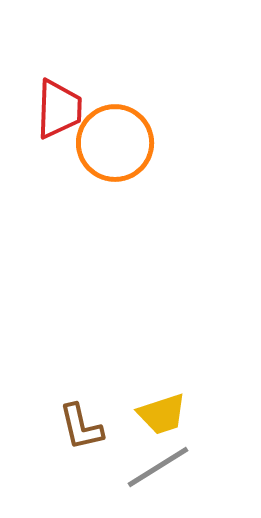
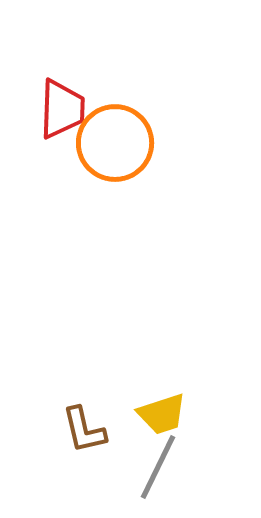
red trapezoid: moved 3 px right
brown L-shape: moved 3 px right, 3 px down
gray line: rotated 32 degrees counterclockwise
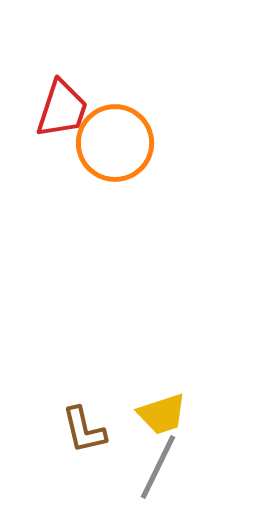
red trapezoid: rotated 16 degrees clockwise
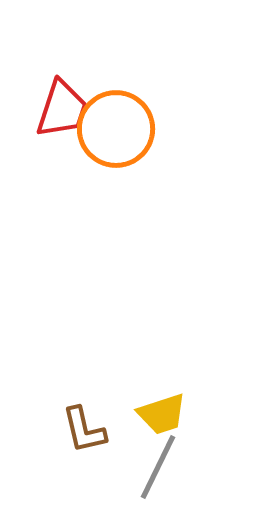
orange circle: moved 1 px right, 14 px up
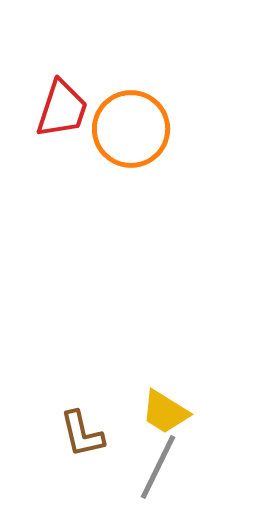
orange circle: moved 15 px right
yellow trapezoid: moved 3 px right, 2 px up; rotated 50 degrees clockwise
brown L-shape: moved 2 px left, 4 px down
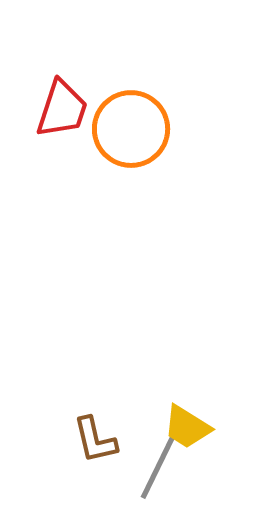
yellow trapezoid: moved 22 px right, 15 px down
brown L-shape: moved 13 px right, 6 px down
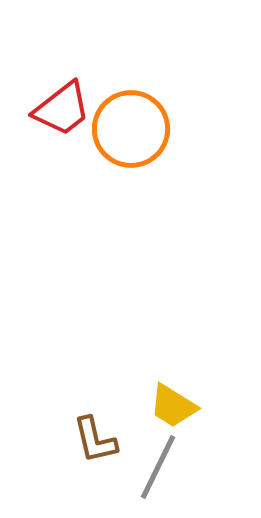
red trapezoid: rotated 34 degrees clockwise
yellow trapezoid: moved 14 px left, 21 px up
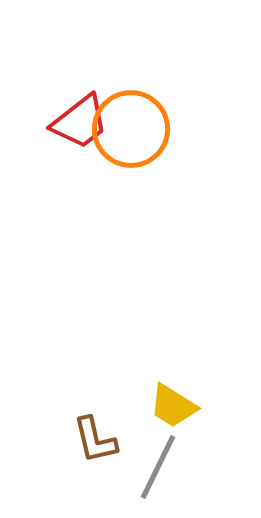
red trapezoid: moved 18 px right, 13 px down
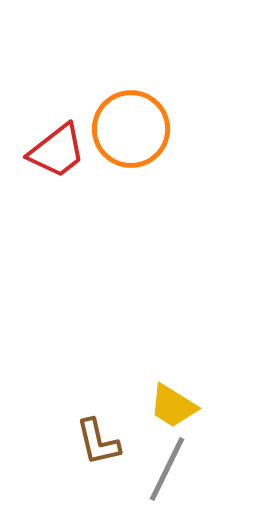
red trapezoid: moved 23 px left, 29 px down
brown L-shape: moved 3 px right, 2 px down
gray line: moved 9 px right, 2 px down
